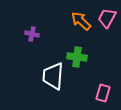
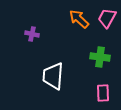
orange arrow: moved 2 px left, 2 px up
green cross: moved 23 px right
pink rectangle: rotated 18 degrees counterclockwise
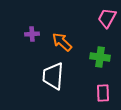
orange arrow: moved 17 px left, 23 px down
purple cross: rotated 16 degrees counterclockwise
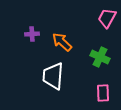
green cross: rotated 18 degrees clockwise
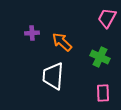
purple cross: moved 1 px up
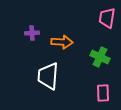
pink trapezoid: rotated 20 degrees counterclockwise
orange arrow: rotated 140 degrees clockwise
white trapezoid: moved 5 px left
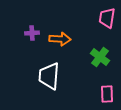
orange arrow: moved 2 px left, 3 px up
green cross: rotated 12 degrees clockwise
white trapezoid: moved 1 px right
pink rectangle: moved 4 px right, 1 px down
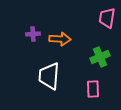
purple cross: moved 1 px right, 1 px down
green cross: rotated 30 degrees clockwise
pink rectangle: moved 14 px left, 5 px up
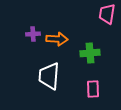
pink trapezoid: moved 4 px up
orange arrow: moved 3 px left
green cross: moved 10 px left, 4 px up; rotated 18 degrees clockwise
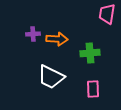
white trapezoid: moved 2 px right, 1 px down; rotated 68 degrees counterclockwise
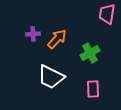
orange arrow: rotated 50 degrees counterclockwise
green cross: rotated 24 degrees counterclockwise
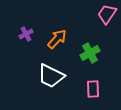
pink trapezoid: rotated 25 degrees clockwise
purple cross: moved 7 px left; rotated 24 degrees counterclockwise
white trapezoid: moved 1 px up
